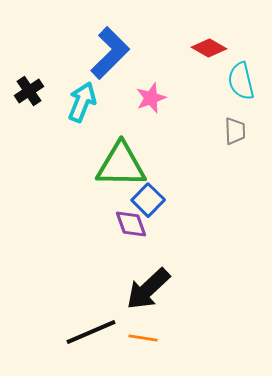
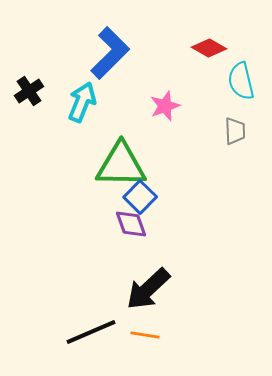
pink star: moved 14 px right, 8 px down
blue square: moved 8 px left, 3 px up
orange line: moved 2 px right, 3 px up
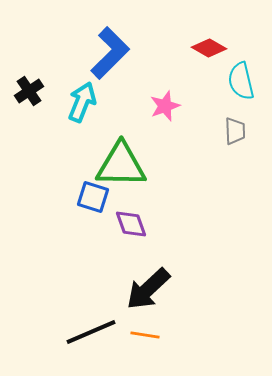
blue square: moved 47 px left; rotated 28 degrees counterclockwise
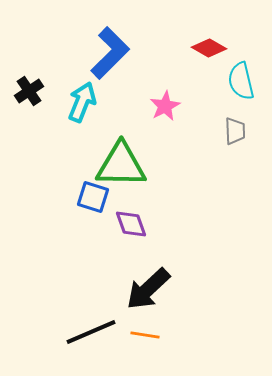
pink star: rotated 8 degrees counterclockwise
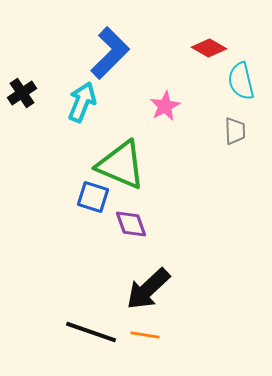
black cross: moved 7 px left, 2 px down
green triangle: rotated 22 degrees clockwise
black line: rotated 42 degrees clockwise
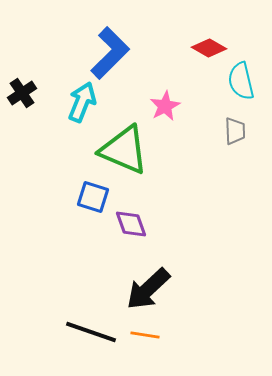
green triangle: moved 3 px right, 15 px up
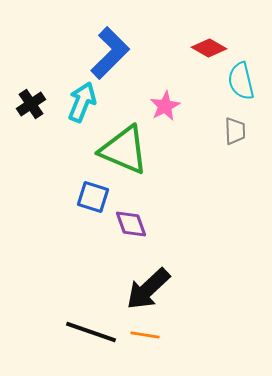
black cross: moved 9 px right, 11 px down
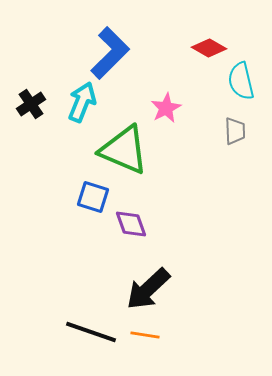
pink star: moved 1 px right, 2 px down
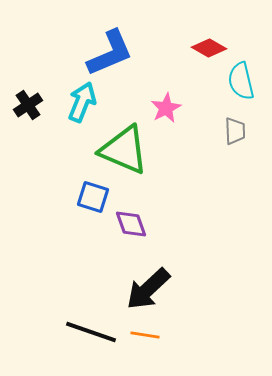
blue L-shape: rotated 22 degrees clockwise
black cross: moved 3 px left, 1 px down
